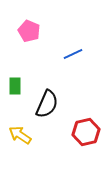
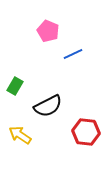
pink pentagon: moved 19 px right
green rectangle: rotated 30 degrees clockwise
black semicircle: moved 1 px right, 2 px down; rotated 40 degrees clockwise
red hexagon: rotated 20 degrees clockwise
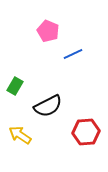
red hexagon: rotated 12 degrees counterclockwise
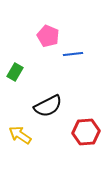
pink pentagon: moved 5 px down
blue line: rotated 18 degrees clockwise
green rectangle: moved 14 px up
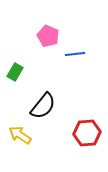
blue line: moved 2 px right
black semicircle: moved 5 px left; rotated 24 degrees counterclockwise
red hexagon: moved 1 px right, 1 px down
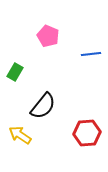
blue line: moved 16 px right
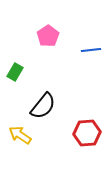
pink pentagon: rotated 15 degrees clockwise
blue line: moved 4 px up
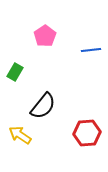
pink pentagon: moved 3 px left
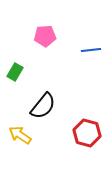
pink pentagon: rotated 30 degrees clockwise
red hexagon: rotated 20 degrees clockwise
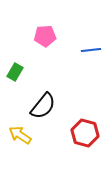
red hexagon: moved 2 px left
